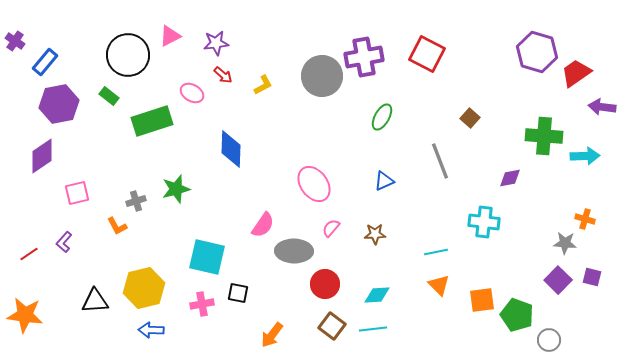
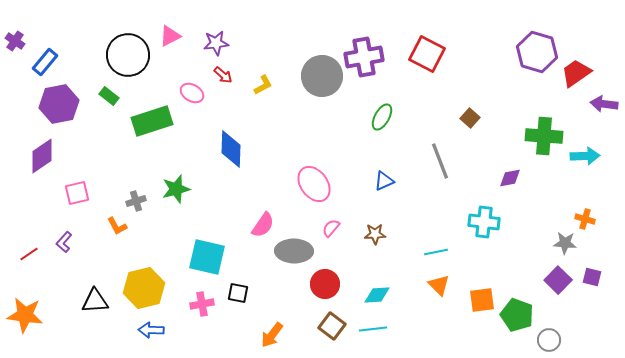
purple arrow at (602, 107): moved 2 px right, 3 px up
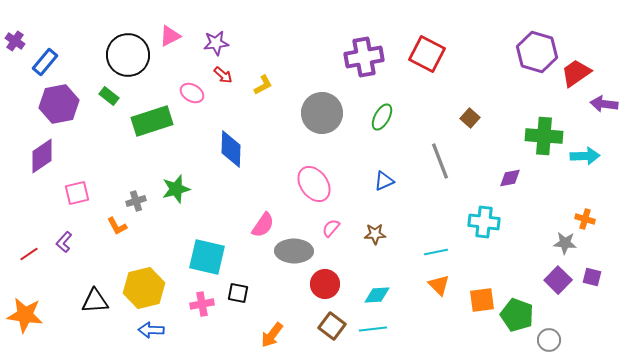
gray circle at (322, 76): moved 37 px down
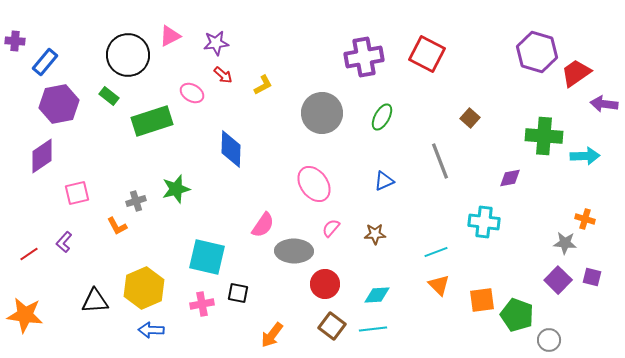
purple cross at (15, 41): rotated 30 degrees counterclockwise
cyan line at (436, 252): rotated 10 degrees counterclockwise
yellow hexagon at (144, 288): rotated 9 degrees counterclockwise
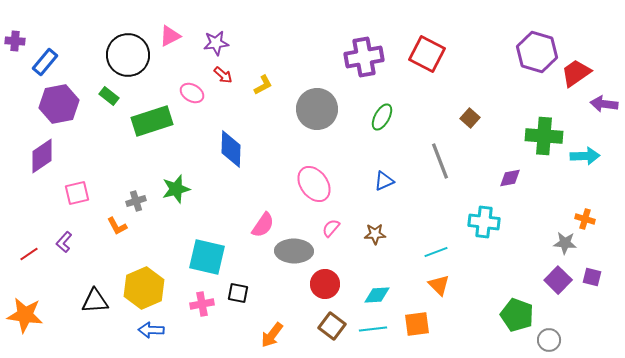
gray circle at (322, 113): moved 5 px left, 4 px up
orange square at (482, 300): moved 65 px left, 24 px down
